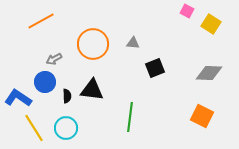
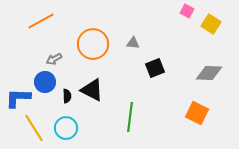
black triangle: rotated 20 degrees clockwise
blue L-shape: rotated 32 degrees counterclockwise
orange square: moved 5 px left, 3 px up
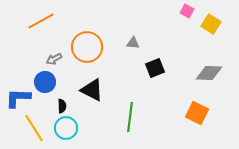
orange circle: moved 6 px left, 3 px down
black semicircle: moved 5 px left, 10 px down
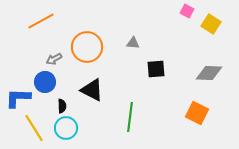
black square: moved 1 px right, 1 px down; rotated 18 degrees clockwise
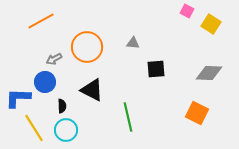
green line: moved 2 px left; rotated 20 degrees counterclockwise
cyan circle: moved 2 px down
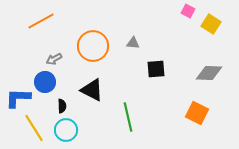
pink square: moved 1 px right
orange circle: moved 6 px right, 1 px up
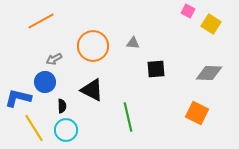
blue L-shape: rotated 12 degrees clockwise
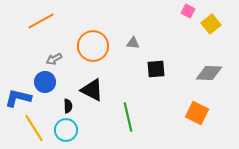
yellow square: rotated 18 degrees clockwise
black semicircle: moved 6 px right
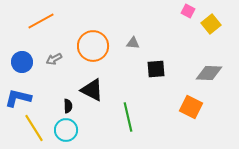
blue circle: moved 23 px left, 20 px up
orange square: moved 6 px left, 6 px up
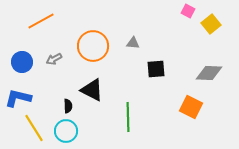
green line: rotated 12 degrees clockwise
cyan circle: moved 1 px down
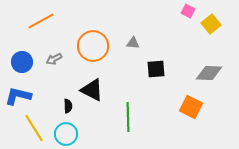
blue L-shape: moved 2 px up
cyan circle: moved 3 px down
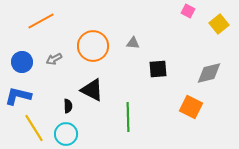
yellow square: moved 8 px right
black square: moved 2 px right
gray diamond: rotated 16 degrees counterclockwise
